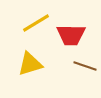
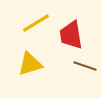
red trapezoid: rotated 80 degrees clockwise
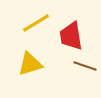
red trapezoid: moved 1 px down
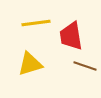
yellow line: rotated 24 degrees clockwise
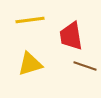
yellow line: moved 6 px left, 3 px up
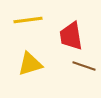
yellow line: moved 2 px left
brown line: moved 1 px left
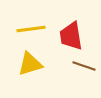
yellow line: moved 3 px right, 9 px down
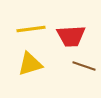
red trapezoid: rotated 84 degrees counterclockwise
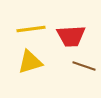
yellow triangle: moved 2 px up
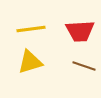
red trapezoid: moved 9 px right, 5 px up
